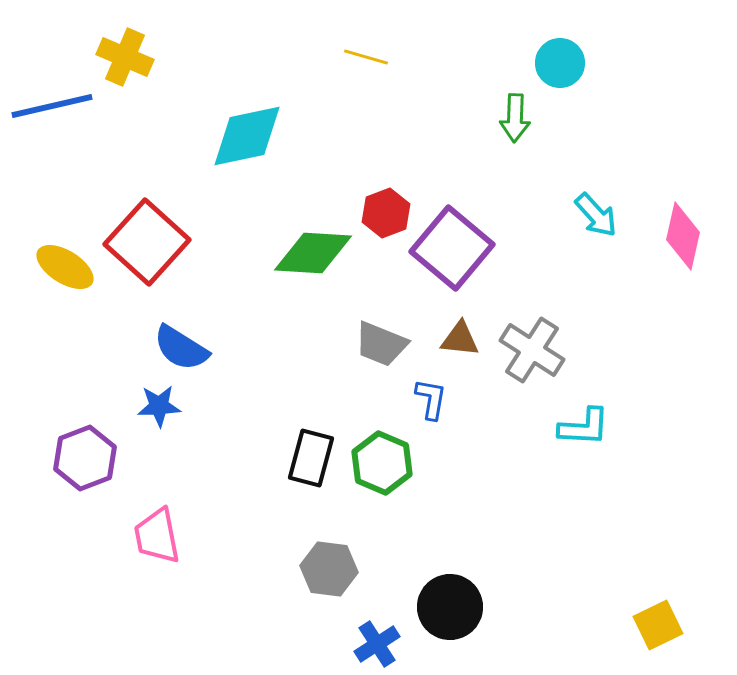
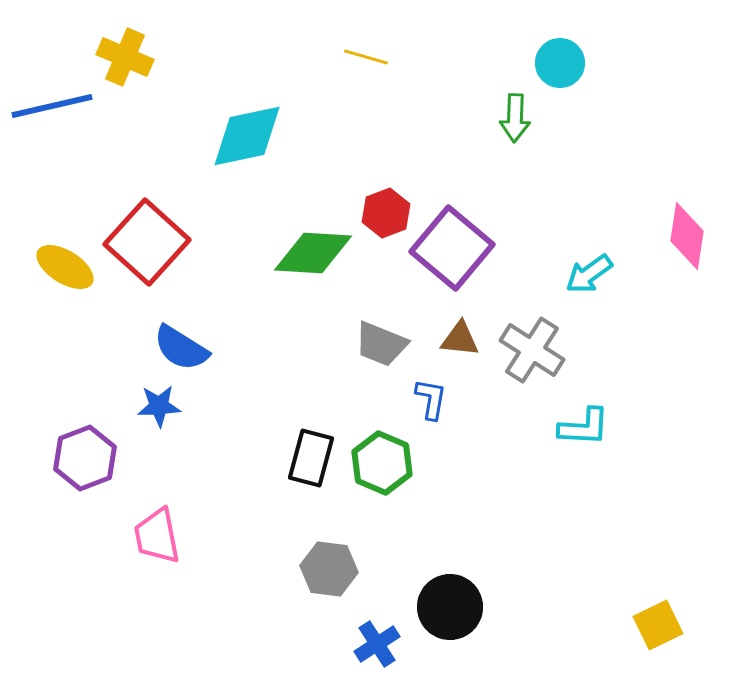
cyan arrow: moved 7 px left, 59 px down; rotated 96 degrees clockwise
pink diamond: moved 4 px right; rotated 4 degrees counterclockwise
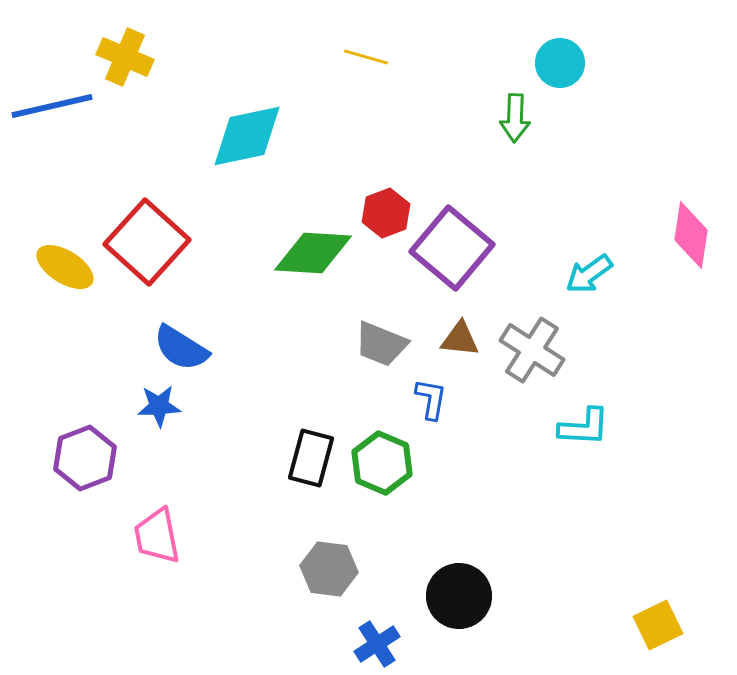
pink diamond: moved 4 px right, 1 px up
black circle: moved 9 px right, 11 px up
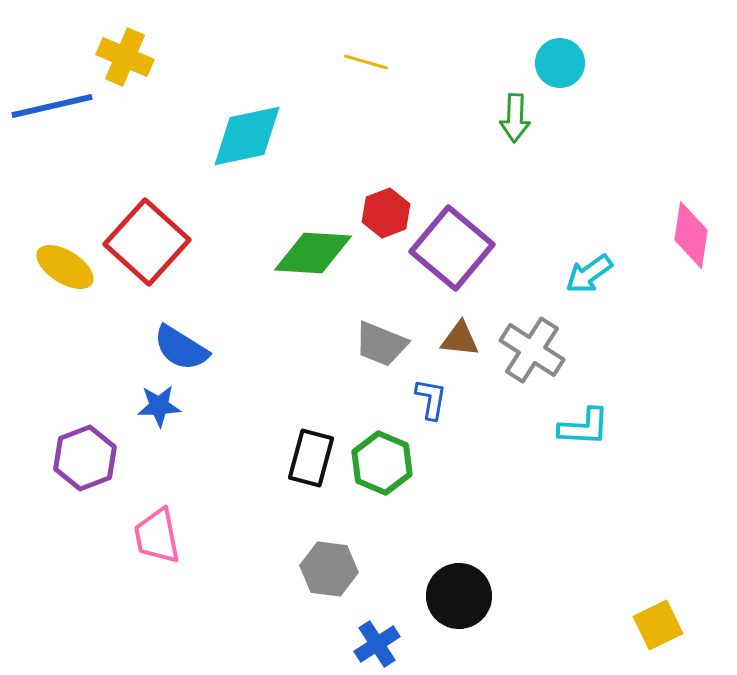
yellow line: moved 5 px down
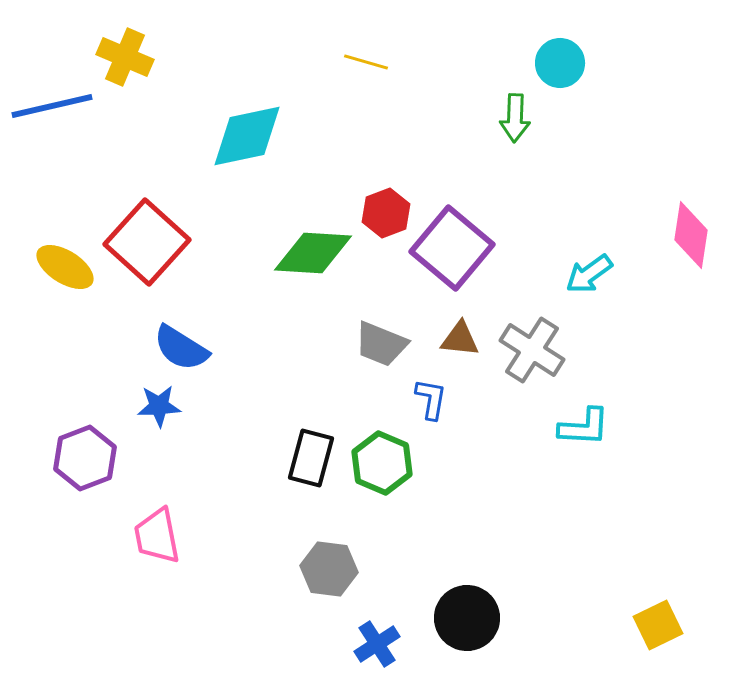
black circle: moved 8 px right, 22 px down
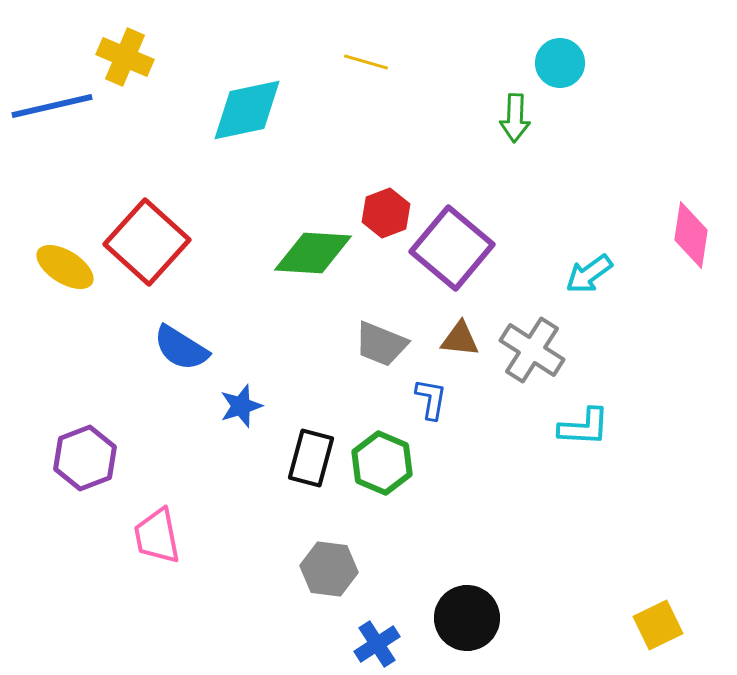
cyan diamond: moved 26 px up
blue star: moved 82 px right; rotated 15 degrees counterclockwise
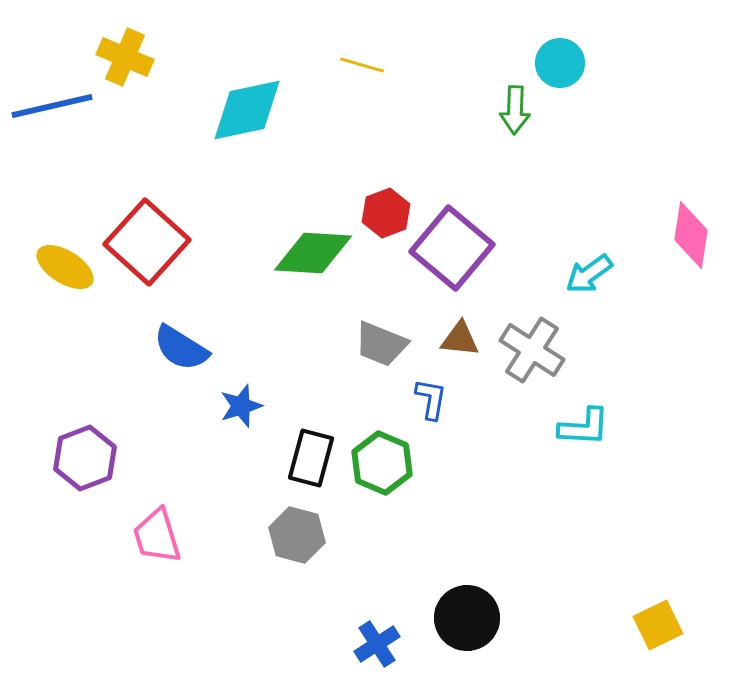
yellow line: moved 4 px left, 3 px down
green arrow: moved 8 px up
pink trapezoid: rotated 6 degrees counterclockwise
gray hexagon: moved 32 px left, 34 px up; rotated 8 degrees clockwise
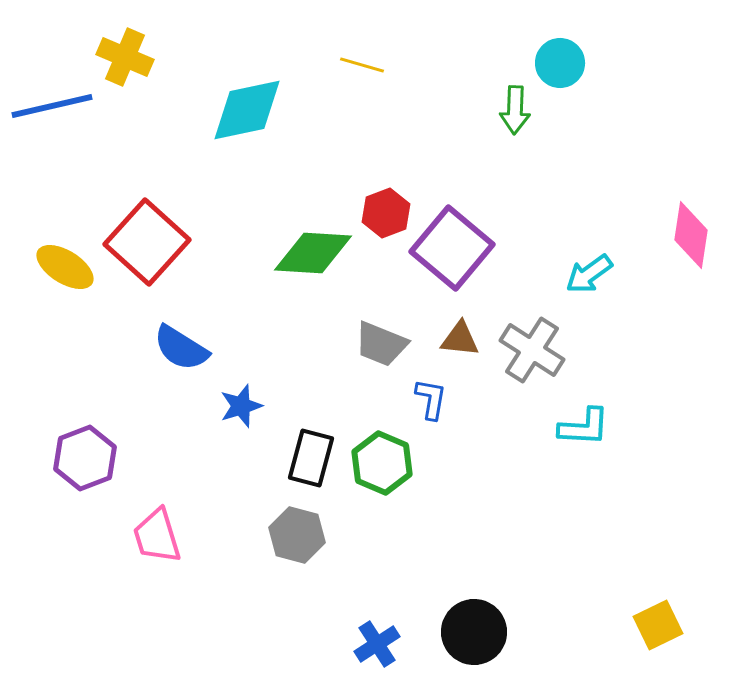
black circle: moved 7 px right, 14 px down
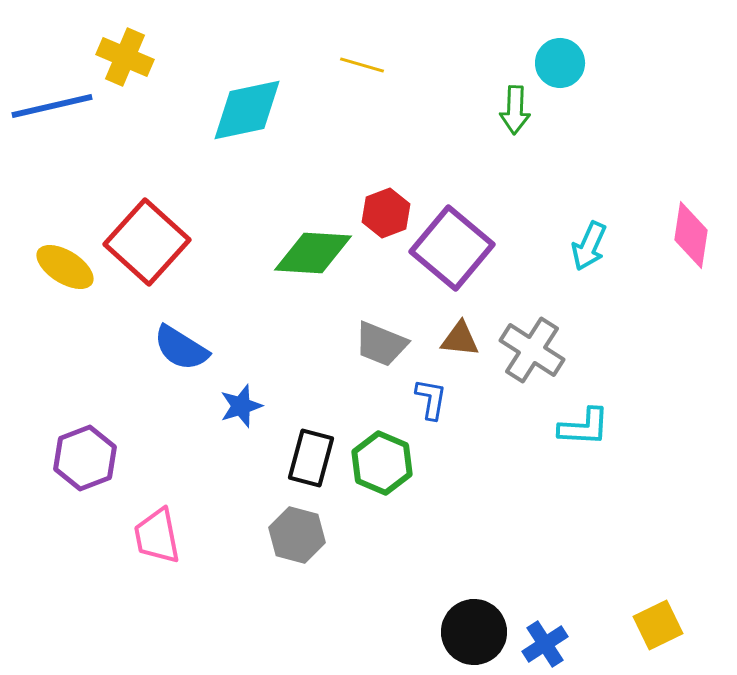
cyan arrow: moved 28 px up; rotated 30 degrees counterclockwise
pink trapezoid: rotated 6 degrees clockwise
blue cross: moved 168 px right
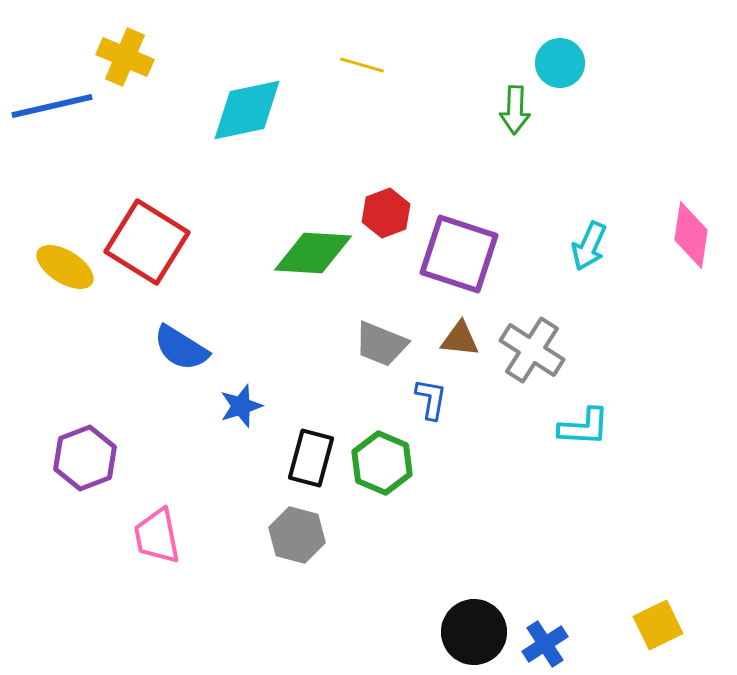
red square: rotated 10 degrees counterclockwise
purple square: moved 7 px right, 6 px down; rotated 22 degrees counterclockwise
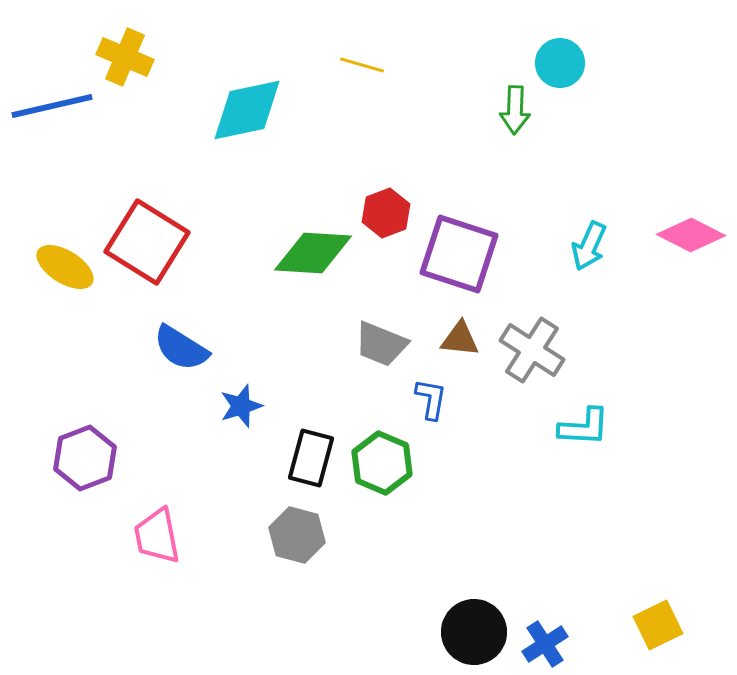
pink diamond: rotated 72 degrees counterclockwise
